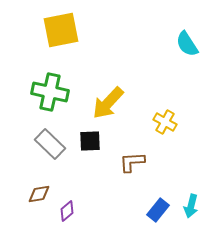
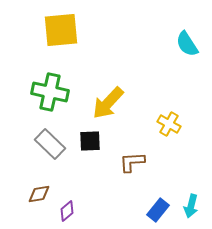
yellow square: rotated 6 degrees clockwise
yellow cross: moved 4 px right, 2 px down
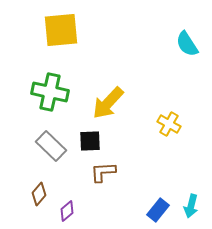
gray rectangle: moved 1 px right, 2 px down
brown L-shape: moved 29 px left, 10 px down
brown diamond: rotated 40 degrees counterclockwise
